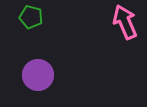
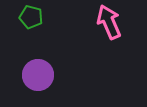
pink arrow: moved 16 px left
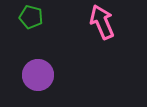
pink arrow: moved 7 px left
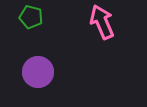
purple circle: moved 3 px up
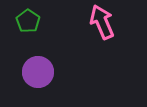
green pentagon: moved 3 px left, 4 px down; rotated 20 degrees clockwise
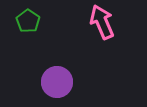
purple circle: moved 19 px right, 10 px down
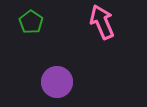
green pentagon: moved 3 px right, 1 px down
